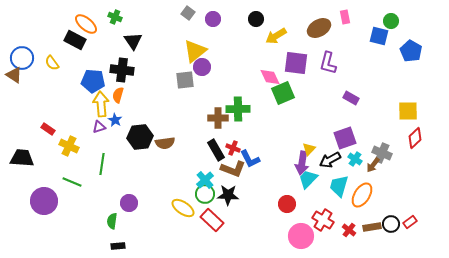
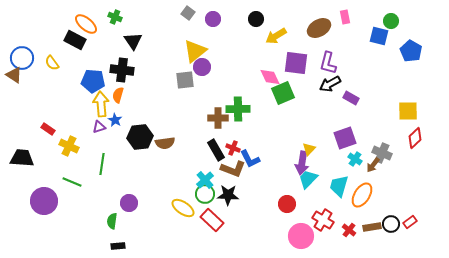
black arrow at (330, 160): moved 76 px up
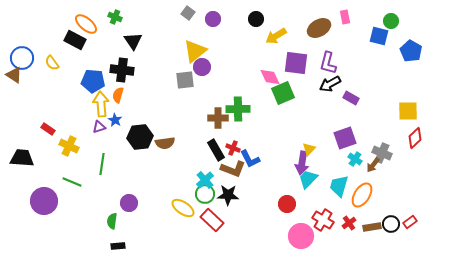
red cross at (349, 230): moved 7 px up; rotated 16 degrees clockwise
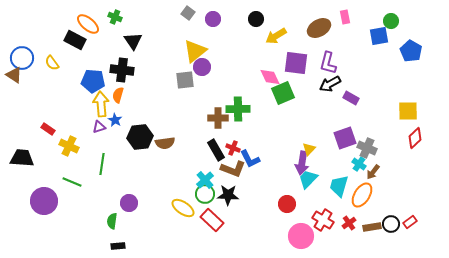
orange ellipse at (86, 24): moved 2 px right
blue square at (379, 36): rotated 24 degrees counterclockwise
gray cross at (382, 153): moved 15 px left, 5 px up
cyan cross at (355, 159): moved 4 px right, 5 px down
brown arrow at (373, 165): moved 7 px down
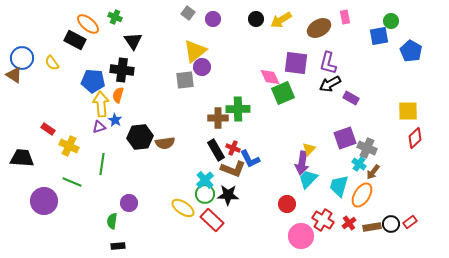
yellow arrow at (276, 36): moved 5 px right, 16 px up
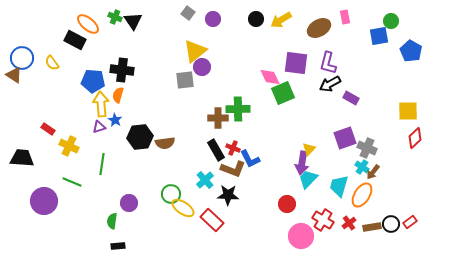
black triangle at (133, 41): moved 20 px up
cyan cross at (359, 164): moved 3 px right, 3 px down
green circle at (205, 194): moved 34 px left
